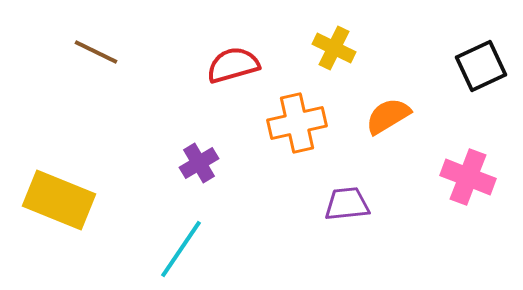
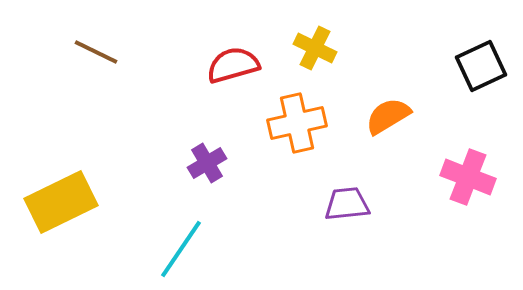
yellow cross: moved 19 px left
purple cross: moved 8 px right
yellow rectangle: moved 2 px right, 2 px down; rotated 48 degrees counterclockwise
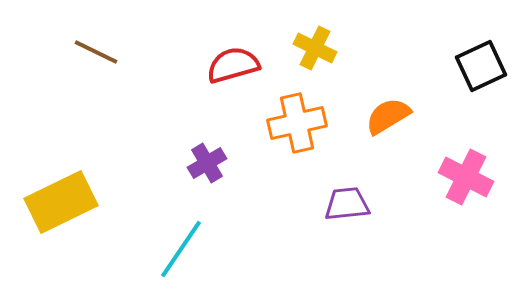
pink cross: moved 2 px left; rotated 6 degrees clockwise
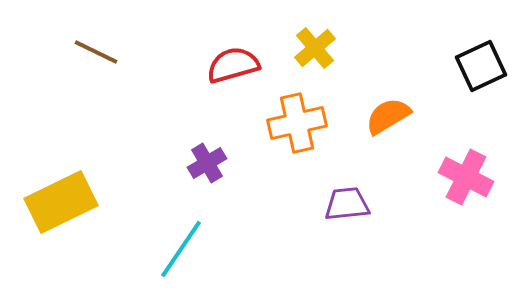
yellow cross: rotated 24 degrees clockwise
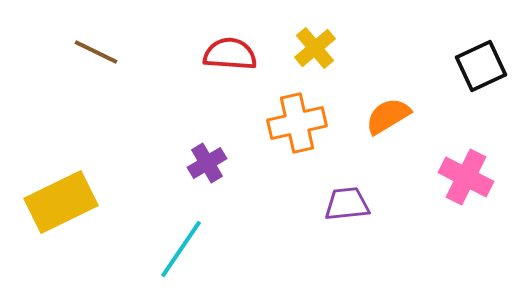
red semicircle: moved 3 px left, 11 px up; rotated 20 degrees clockwise
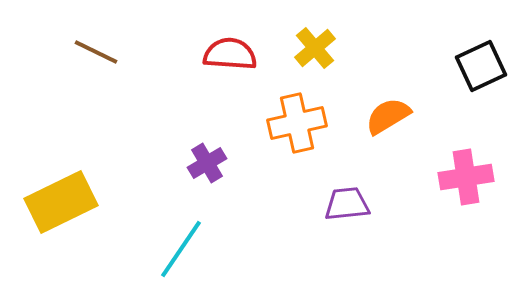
pink cross: rotated 36 degrees counterclockwise
